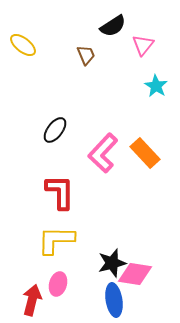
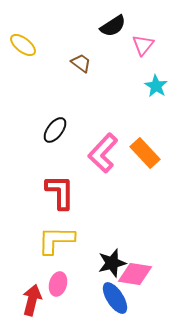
brown trapezoid: moved 5 px left, 8 px down; rotated 30 degrees counterclockwise
blue ellipse: moved 1 px right, 2 px up; rotated 24 degrees counterclockwise
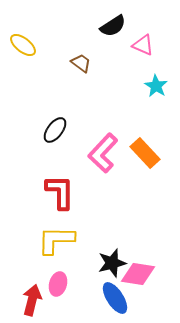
pink triangle: rotated 45 degrees counterclockwise
pink diamond: moved 3 px right
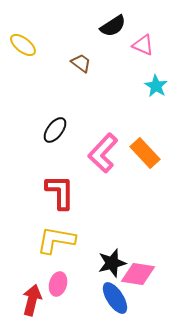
yellow L-shape: rotated 9 degrees clockwise
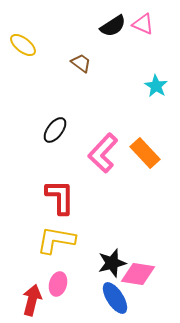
pink triangle: moved 21 px up
red L-shape: moved 5 px down
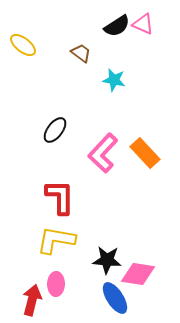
black semicircle: moved 4 px right
brown trapezoid: moved 10 px up
cyan star: moved 42 px left, 6 px up; rotated 20 degrees counterclockwise
black star: moved 5 px left, 3 px up; rotated 20 degrees clockwise
pink ellipse: moved 2 px left; rotated 15 degrees counterclockwise
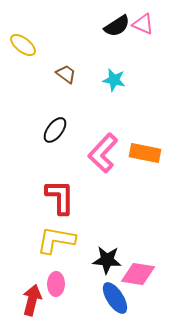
brown trapezoid: moved 15 px left, 21 px down
orange rectangle: rotated 36 degrees counterclockwise
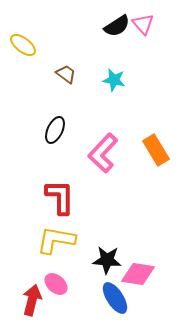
pink triangle: rotated 25 degrees clockwise
black ellipse: rotated 12 degrees counterclockwise
orange rectangle: moved 11 px right, 3 px up; rotated 48 degrees clockwise
pink ellipse: rotated 50 degrees counterclockwise
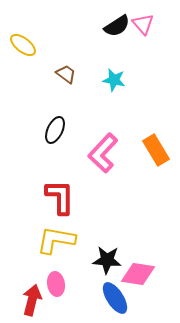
pink ellipse: rotated 40 degrees clockwise
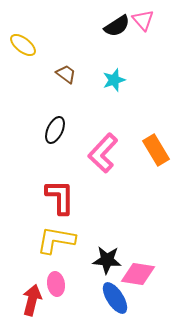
pink triangle: moved 4 px up
cyan star: rotated 30 degrees counterclockwise
